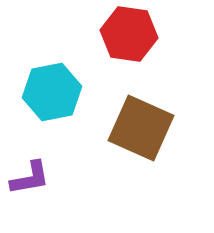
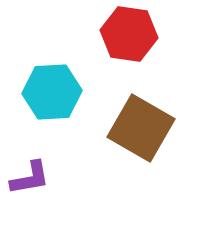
cyan hexagon: rotated 8 degrees clockwise
brown square: rotated 6 degrees clockwise
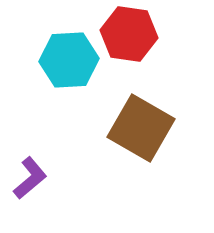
cyan hexagon: moved 17 px right, 32 px up
purple L-shape: rotated 30 degrees counterclockwise
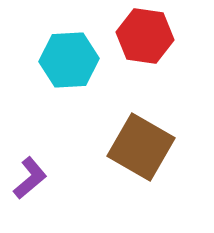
red hexagon: moved 16 px right, 2 px down
brown square: moved 19 px down
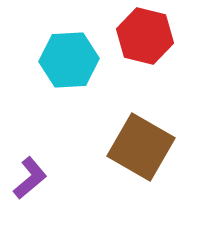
red hexagon: rotated 6 degrees clockwise
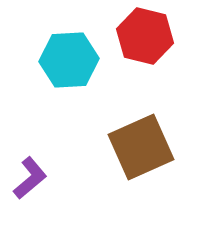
brown square: rotated 36 degrees clockwise
